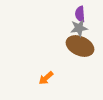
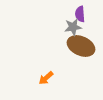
gray star: moved 6 px left, 1 px up
brown ellipse: moved 1 px right
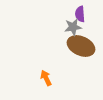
orange arrow: rotated 105 degrees clockwise
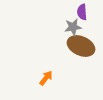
purple semicircle: moved 2 px right, 2 px up
orange arrow: rotated 63 degrees clockwise
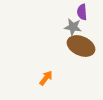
gray star: rotated 18 degrees clockwise
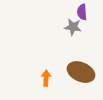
brown ellipse: moved 26 px down
orange arrow: rotated 35 degrees counterclockwise
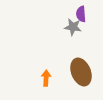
purple semicircle: moved 1 px left, 2 px down
brown ellipse: rotated 44 degrees clockwise
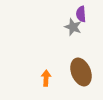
gray star: rotated 12 degrees clockwise
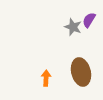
purple semicircle: moved 8 px right, 6 px down; rotated 35 degrees clockwise
brown ellipse: rotated 8 degrees clockwise
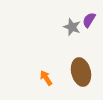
gray star: moved 1 px left
orange arrow: rotated 35 degrees counterclockwise
